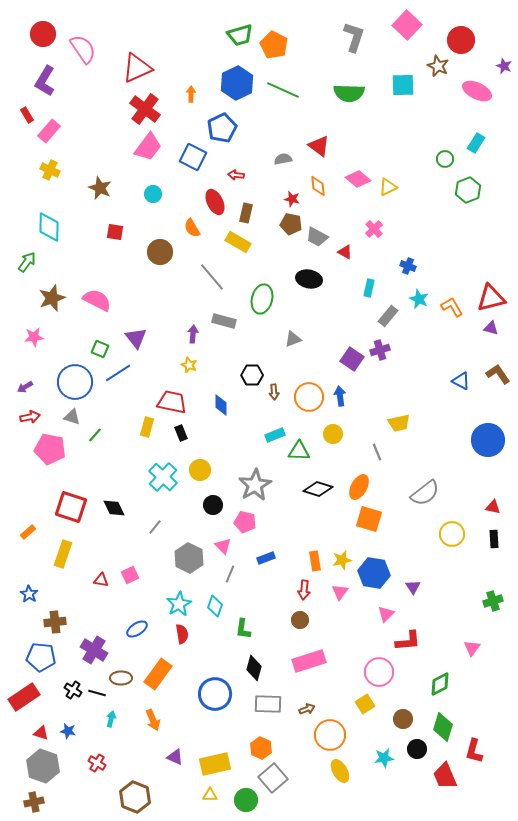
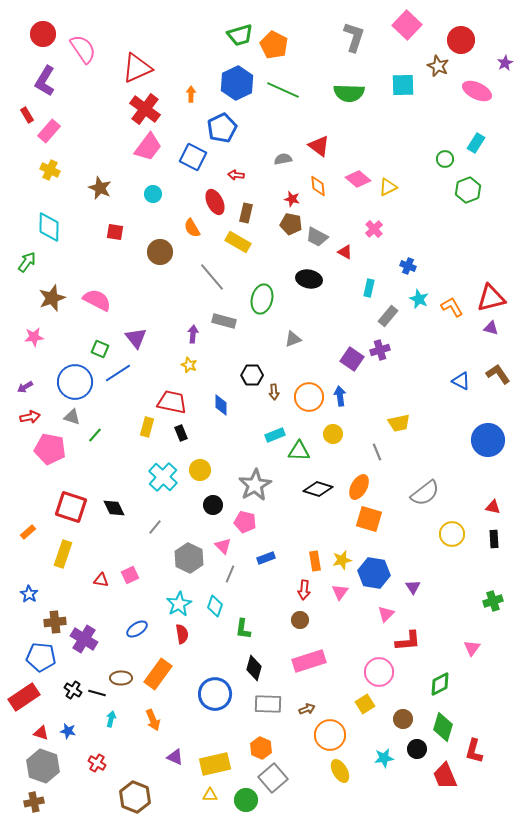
purple star at (504, 66): moved 1 px right, 3 px up; rotated 21 degrees clockwise
purple cross at (94, 650): moved 10 px left, 11 px up
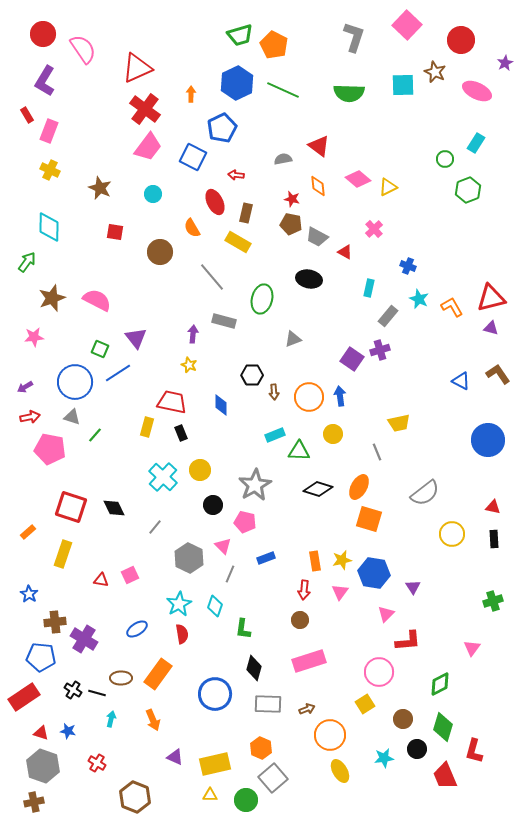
brown star at (438, 66): moved 3 px left, 6 px down
pink rectangle at (49, 131): rotated 20 degrees counterclockwise
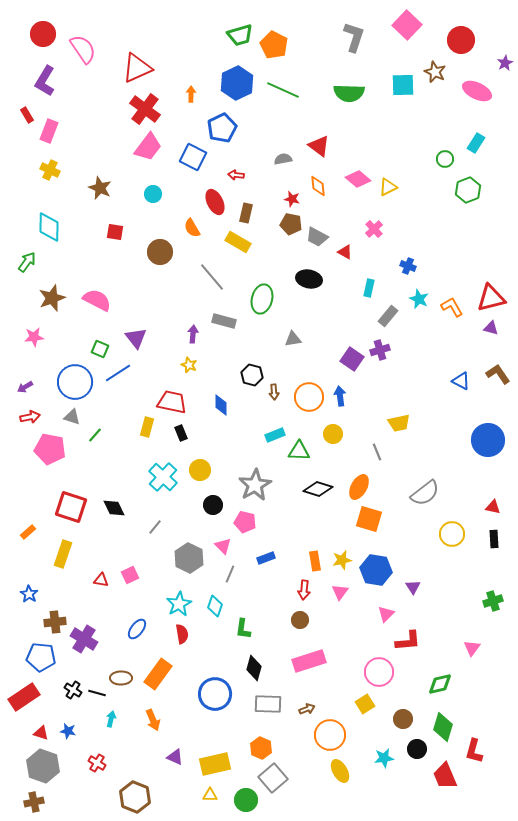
gray triangle at (293, 339): rotated 12 degrees clockwise
black hexagon at (252, 375): rotated 15 degrees clockwise
blue hexagon at (374, 573): moved 2 px right, 3 px up
blue ellipse at (137, 629): rotated 20 degrees counterclockwise
green diamond at (440, 684): rotated 15 degrees clockwise
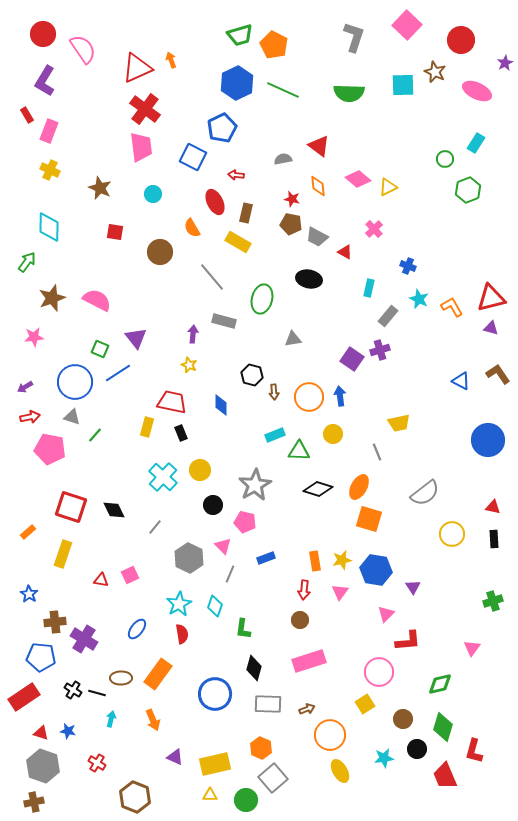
orange arrow at (191, 94): moved 20 px left, 34 px up; rotated 21 degrees counterclockwise
pink trapezoid at (148, 147): moved 7 px left; rotated 44 degrees counterclockwise
black diamond at (114, 508): moved 2 px down
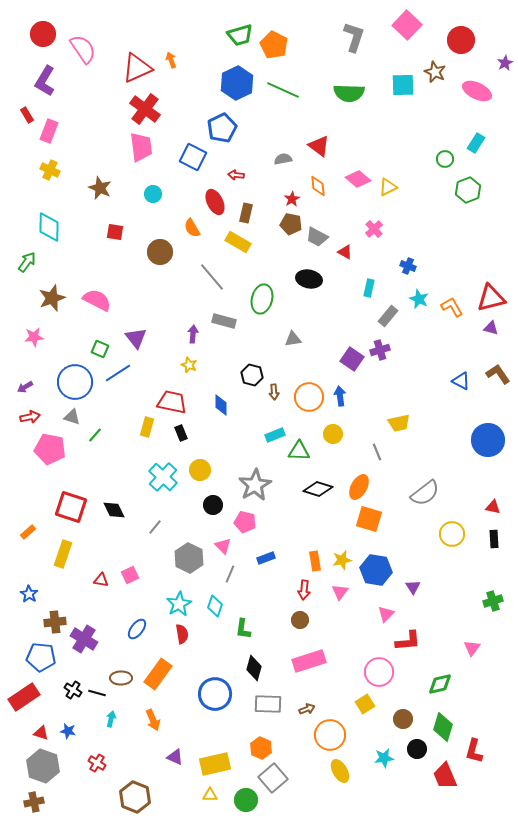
red star at (292, 199): rotated 28 degrees clockwise
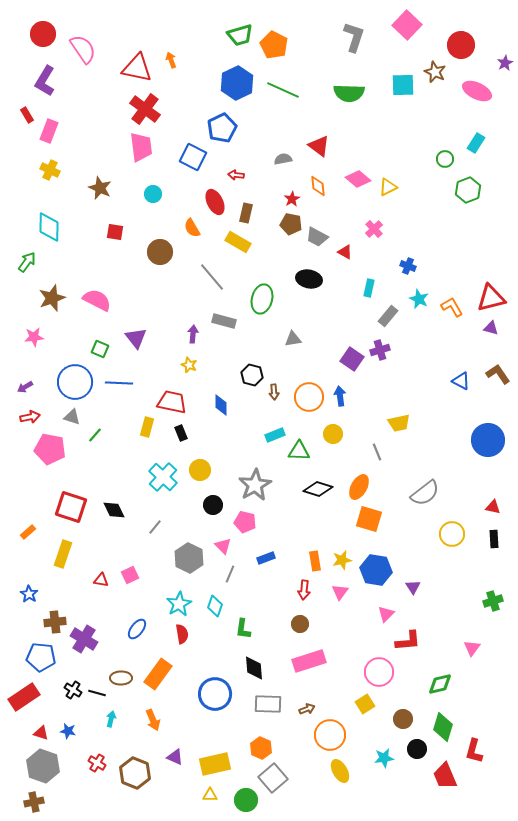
red circle at (461, 40): moved 5 px down
red triangle at (137, 68): rotated 36 degrees clockwise
blue line at (118, 373): moved 1 px right, 10 px down; rotated 36 degrees clockwise
brown circle at (300, 620): moved 4 px down
black diamond at (254, 668): rotated 20 degrees counterclockwise
brown hexagon at (135, 797): moved 24 px up
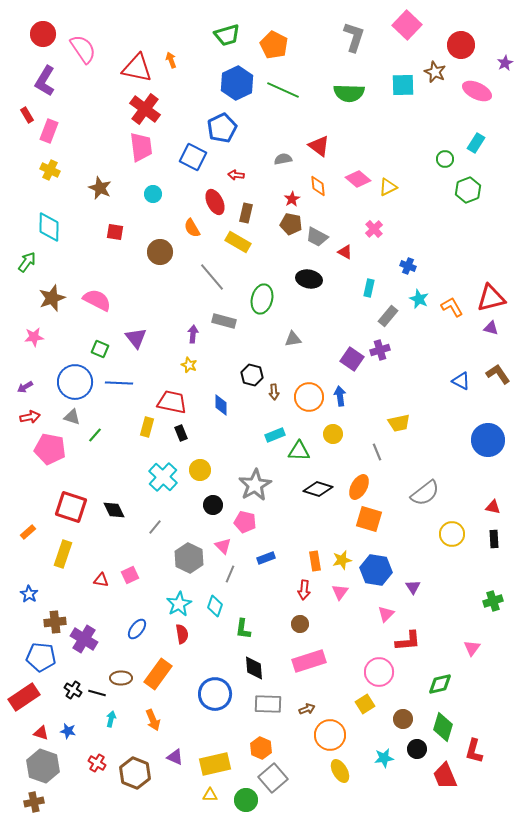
green trapezoid at (240, 35): moved 13 px left
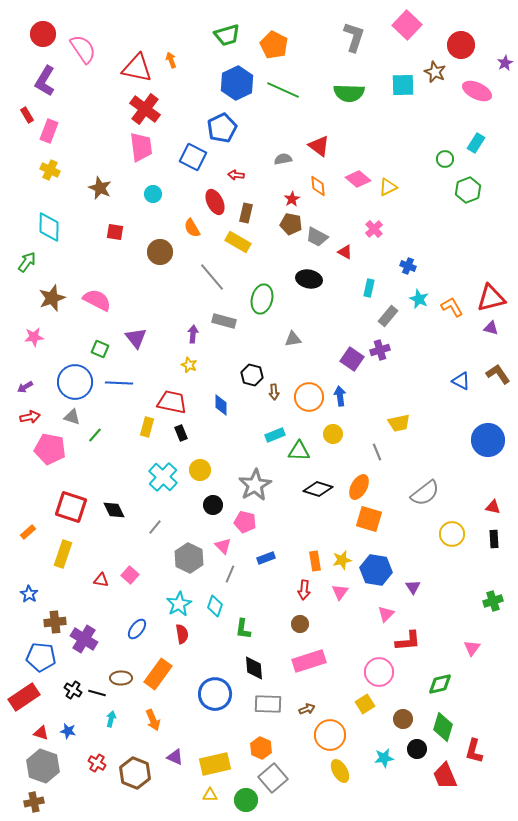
pink square at (130, 575): rotated 24 degrees counterclockwise
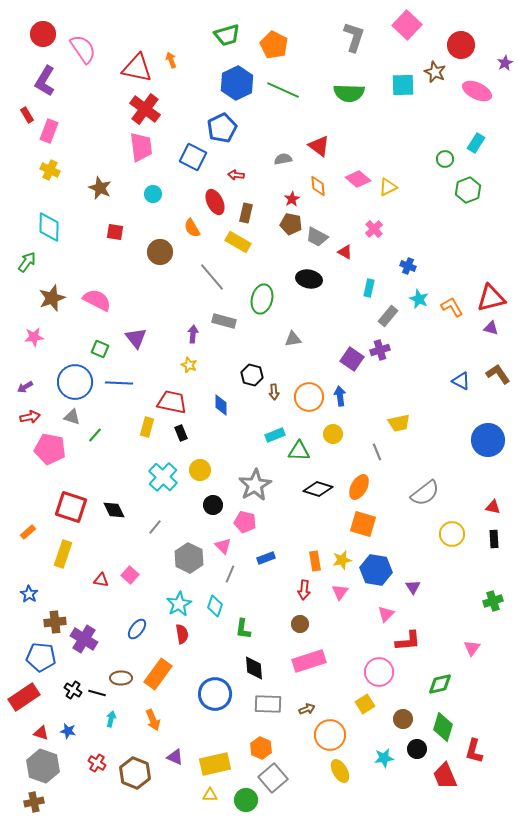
orange square at (369, 519): moved 6 px left, 5 px down
